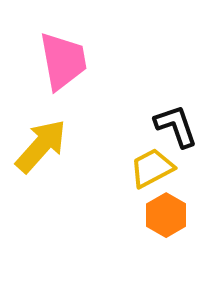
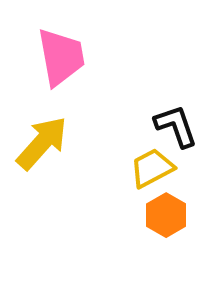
pink trapezoid: moved 2 px left, 4 px up
yellow arrow: moved 1 px right, 3 px up
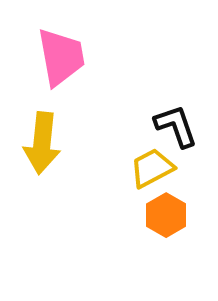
yellow arrow: rotated 144 degrees clockwise
